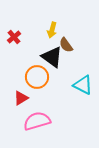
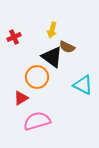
red cross: rotated 16 degrees clockwise
brown semicircle: moved 1 px right, 2 px down; rotated 28 degrees counterclockwise
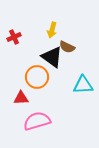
cyan triangle: rotated 30 degrees counterclockwise
red triangle: rotated 28 degrees clockwise
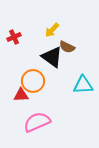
yellow arrow: rotated 28 degrees clockwise
orange circle: moved 4 px left, 4 px down
red triangle: moved 3 px up
pink semicircle: moved 1 px down; rotated 8 degrees counterclockwise
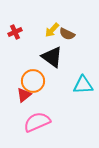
red cross: moved 1 px right, 5 px up
brown semicircle: moved 13 px up
red triangle: moved 3 px right; rotated 35 degrees counterclockwise
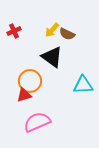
red cross: moved 1 px left, 1 px up
orange circle: moved 3 px left
red triangle: rotated 21 degrees clockwise
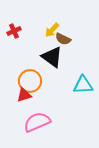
brown semicircle: moved 4 px left, 5 px down
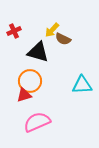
black triangle: moved 14 px left, 5 px up; rotated 20 degrees counterclockwise
cyan triangle: moved 1 px left
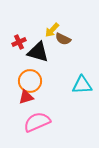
red cross: moved 5 px right, 11 px down
red triangle: moved 2 px right, 2 px down
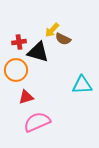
red cross: rotated 16 degrees clockwise
orange circle: moved 14 px left, 11 px up
